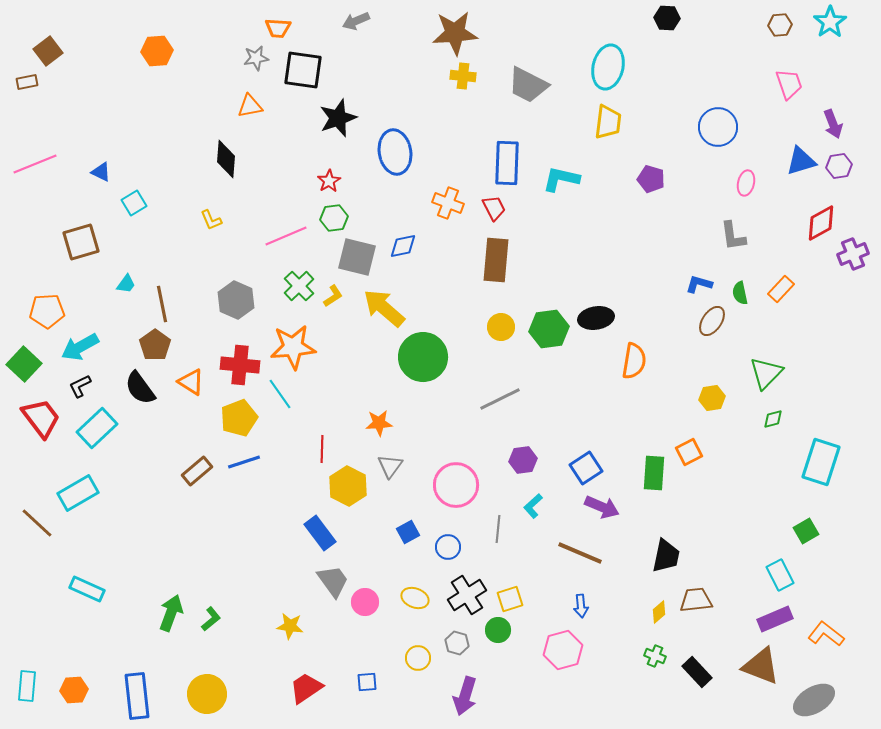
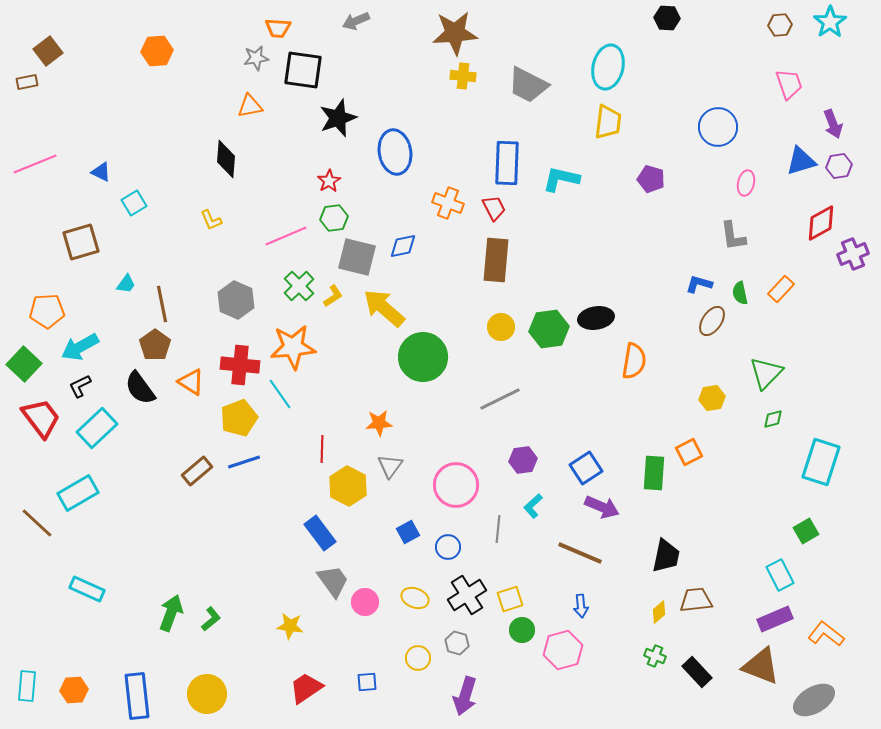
green circle at (498, 630): moved 24 px right
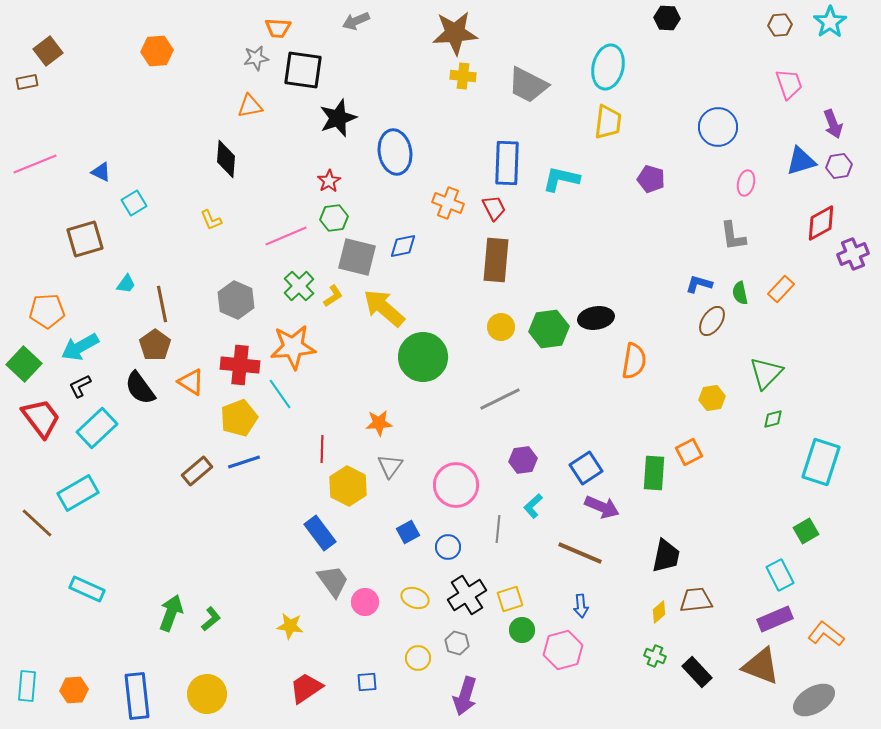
brown square at (81, 242): moved 4 px right, 3 px up
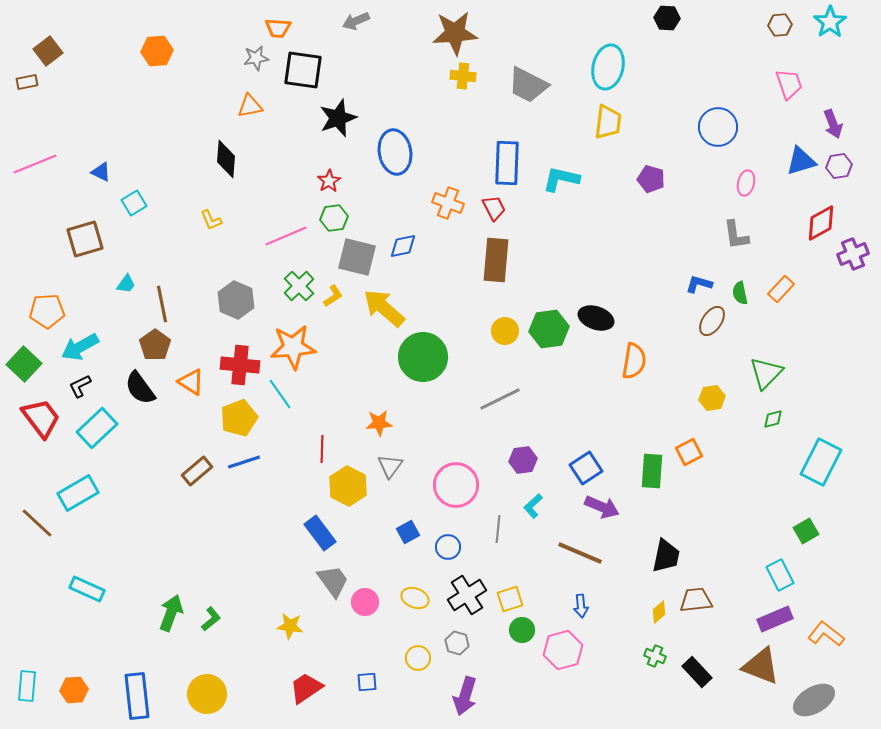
gray L-shape at (733, 236): moved 3 px right, 1 px up
black ellipse at (596, 318): rotated 28 degrees clockwise
yellow circle at (501, 327): moved 4 px right, 4 px down
cyan rectangle at (821, 462): rotated 9 degrees clockwise
green rectangle at (654, 473): moved 2 px left, 2 px up
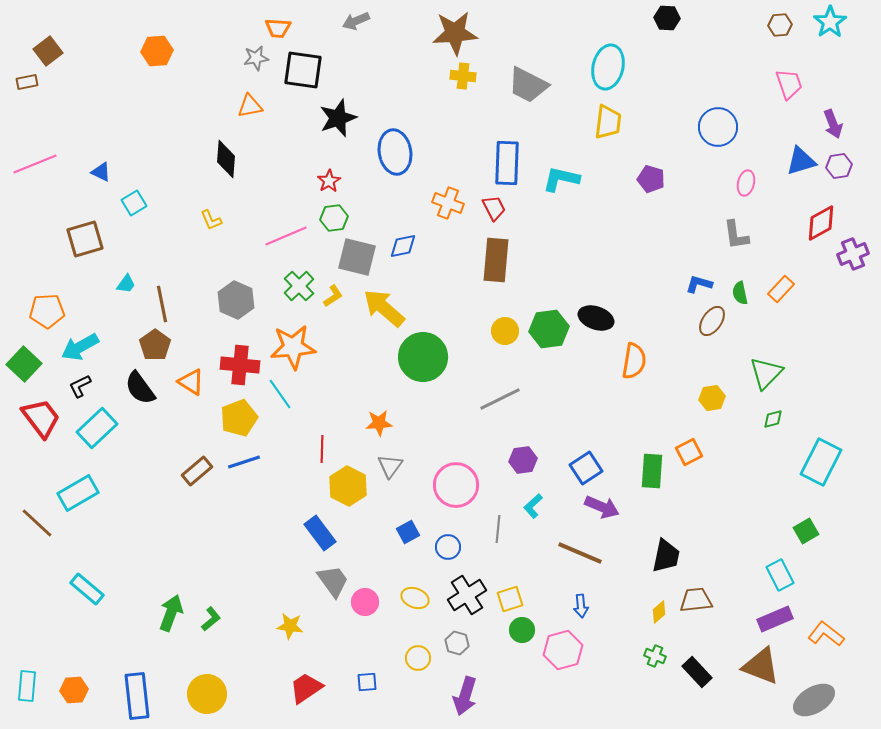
cyan rectangle at (87, 589): rotated 16 degrees clockwise
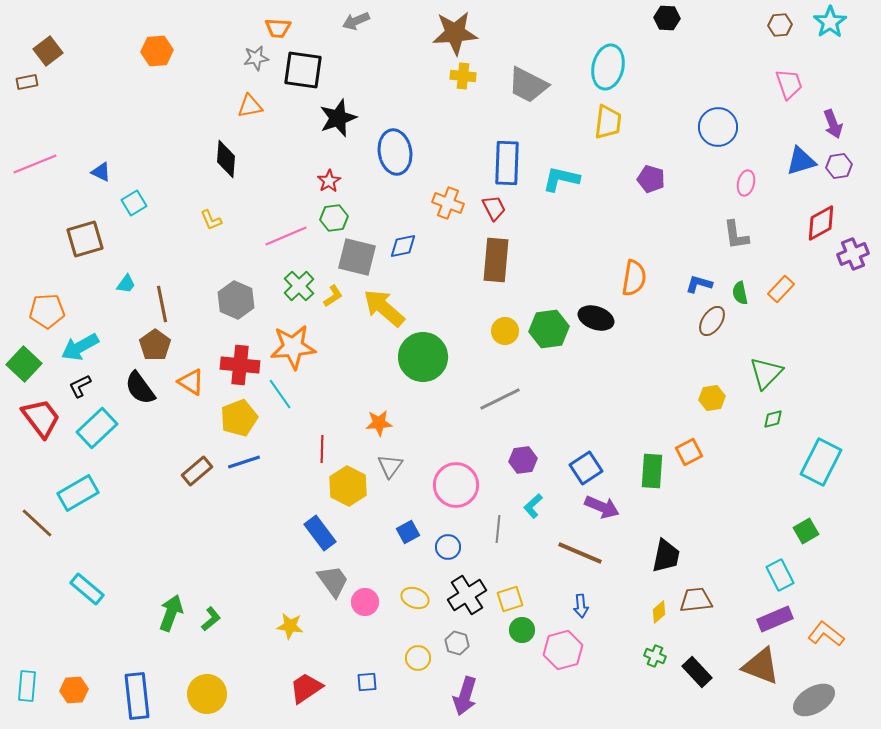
orange semicircle at (634, 361): moved 83 px up
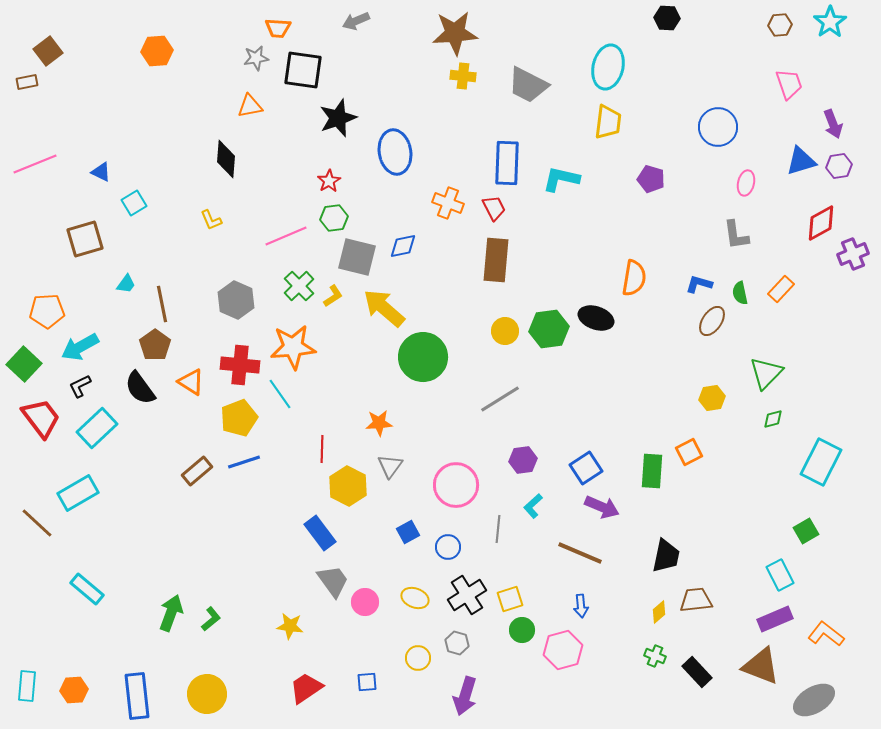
gray line at (500, 399): rotated 6 degrees counterclockwise
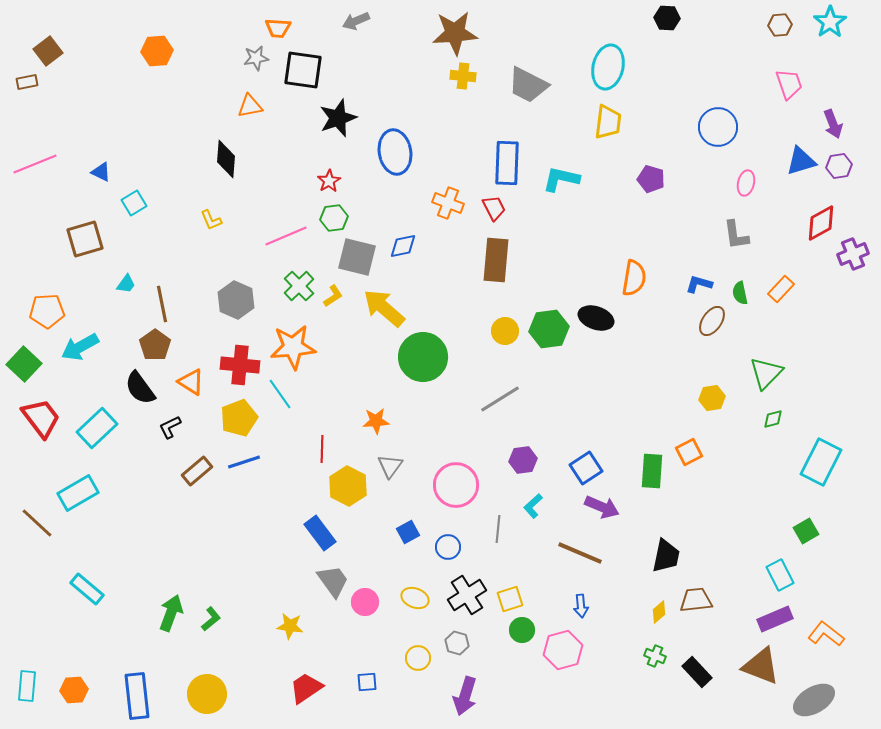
black L-shape at (80, 386): moved 90 px right, 41 px down
orange star at (379, 423): moved 3 px left, 2 px up
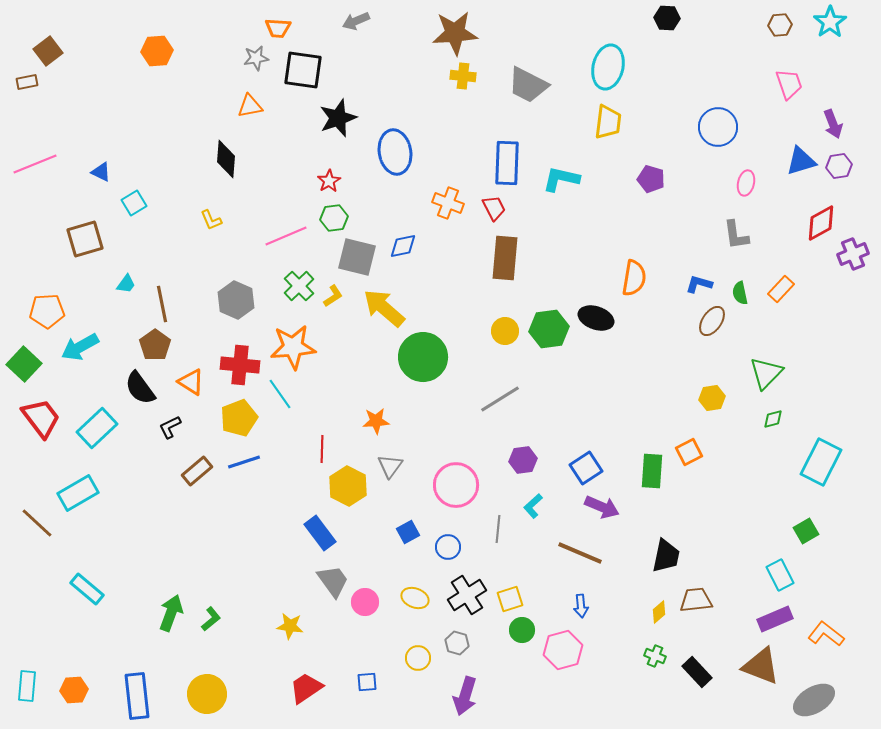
brown rectangle at (496, 260): moved 9 px right, 2 px up
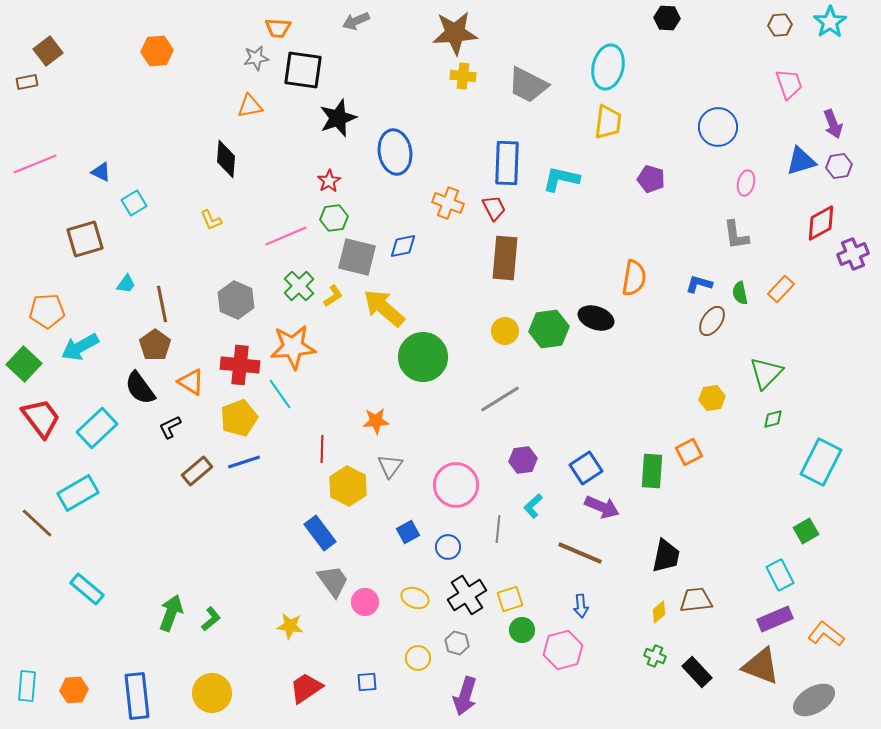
yellow circle at (207, 694): moved 5 px right, 1 px up
